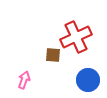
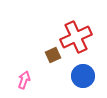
brown square: rotated 28 degrees counterclockwise
blue circle: moved 5 px left, 4 px up
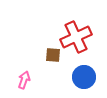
brown square: rotated 28 degrees clockwise
blue circle: moved 1 px right, 1 px down
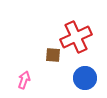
blue circle: moved 1 px right, 1 px down
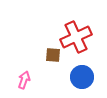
blue circle: moved 3 px left, 1 px up
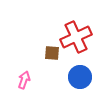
brown square: moved 1 px left, 2 px up
blue circle: moved 2 px left
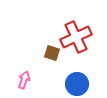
brown square: rotated 14 degrees clockwise
blue circle: moved 3 px left, 7 px down
